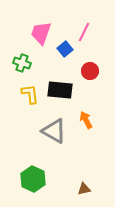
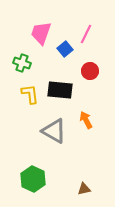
pink line: moved 2 px right, 2 px down
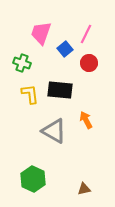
red circle: moved 1 px left, 8 px up
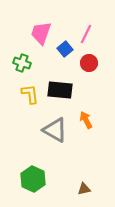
gray triangle: moved 1 px right, 1 px up
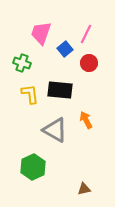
green hexagon: moved 12 px up; rotated 10 degrees clockwise
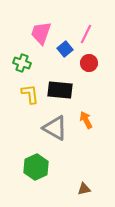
gray triangle: moved 2 px up
green hexagon: moved 3 px right
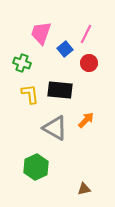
orange arrow: rotated 72 degrees clockwise
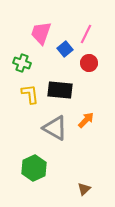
green hexagon: moved 2 px left, 1 px down
brown triangle: rotated 32 degrees counterclockwise
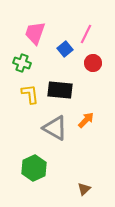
pink trapezoid: moved 6 px left
red circle: moved 4 px right
